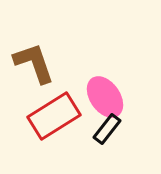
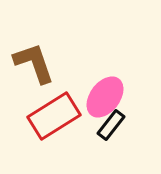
pink ellipse: rotated 72 degrees clockwise
black rectangle: moved 4 px right, 4 px up
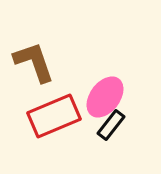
brown L-shape: moved 1 px up
red rectangle: rotated 9 degrees clockwise
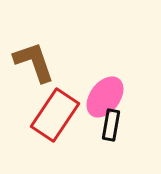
red rectangle: moved 1 px right, 1 px up; rotated 33 degrees counterclockwise
black rectangle: rotated 28 degrees counterclockwise
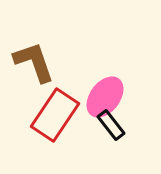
black rectangle: rotated 48 degrees counterclockwise
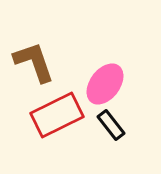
pink ellipse: moved 13 px up
red rectangle: moved 2 px right; rotated 30 degrees clockwise
